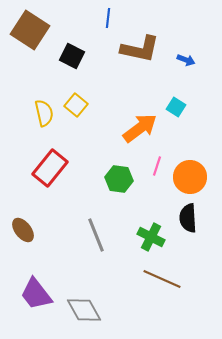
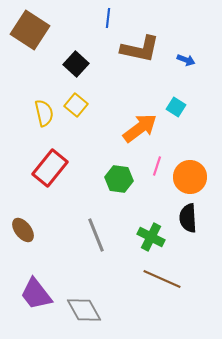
black square: moved 4 px right, 8 px down; rotated 15 degrees clockwise
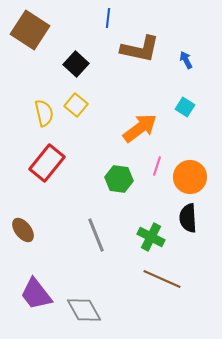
blue arrow: rotated 138 degrees counterclockwise
cyan square: moved 9 px right
red rectangle: moved 3 px left, 5 px up
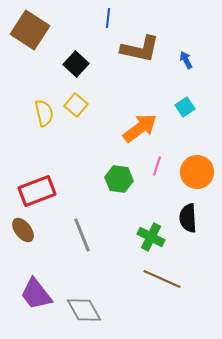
cyan square: rotated 24 degrees clockwise
red rectangle: moved 10 px left, 28 px down; rotated 30 degrees clockwise
orange circle: moved 7 px right, 5 px up
gray line: moved 14 px left
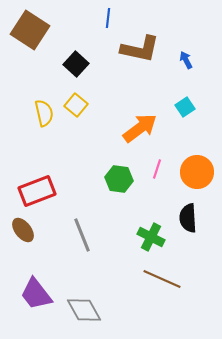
pink line: moved 3 px down
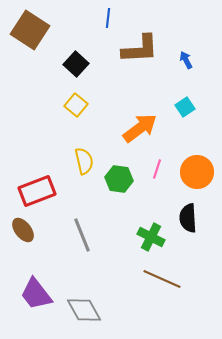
brown L-shape: rotated 15 degrees counterclockwise
yellow semicircle: moved 40 px right, 48 px down
